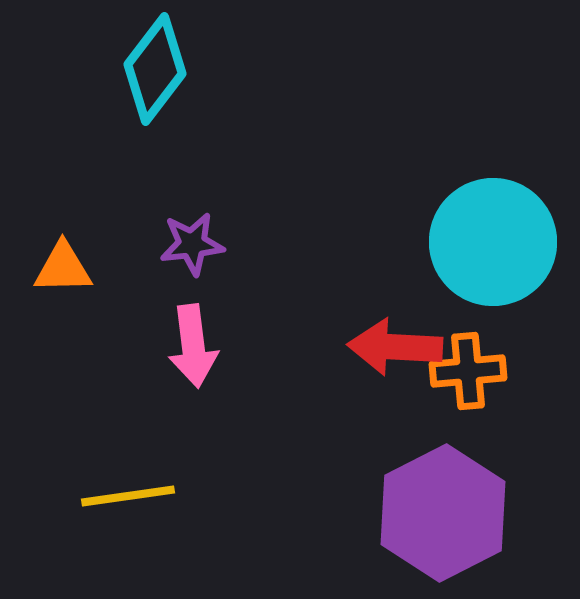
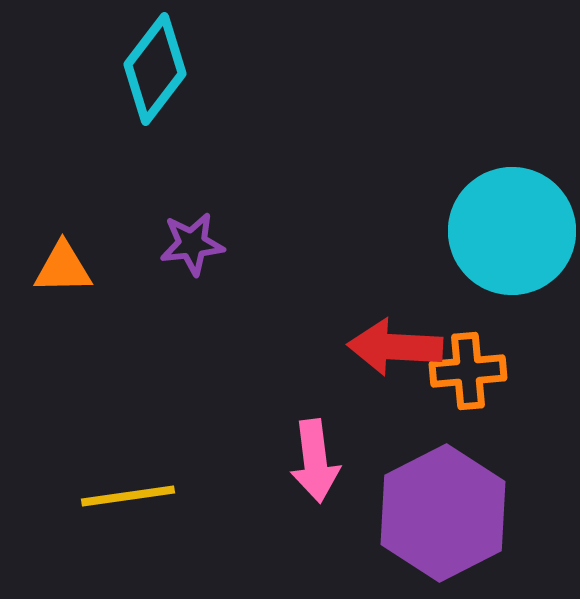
cyan circle: moved 19 px right, 11 px up
pink arrow: moved 122 px right, 115 px down
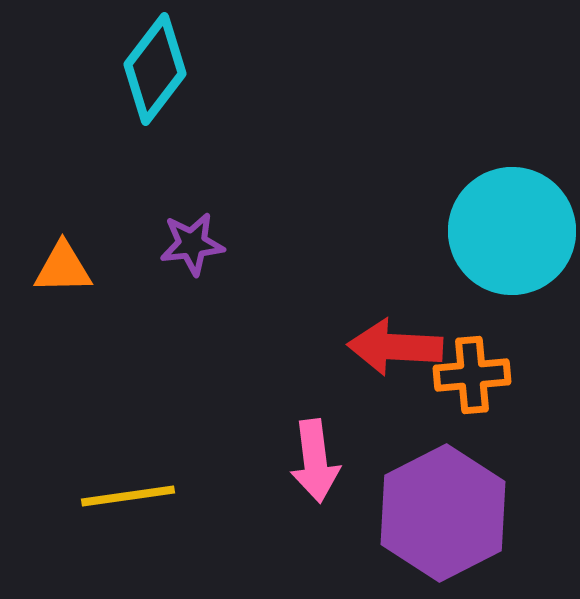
orange cross: moved 4 px right, 4 px down
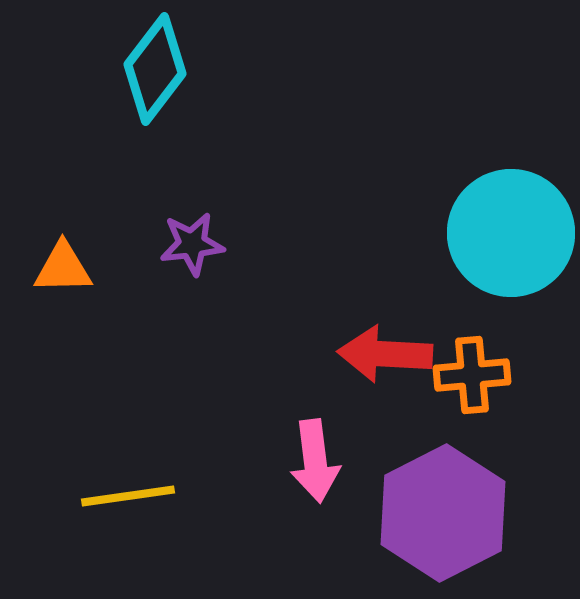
cyan circle: moved 1 px left, 2 px down
red arrow: moved 10 px left, 7 px down
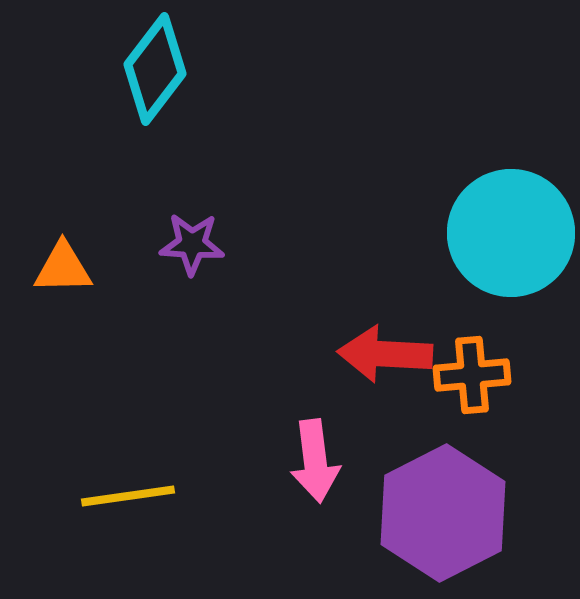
purple star: rotated 10 degrees clockwise
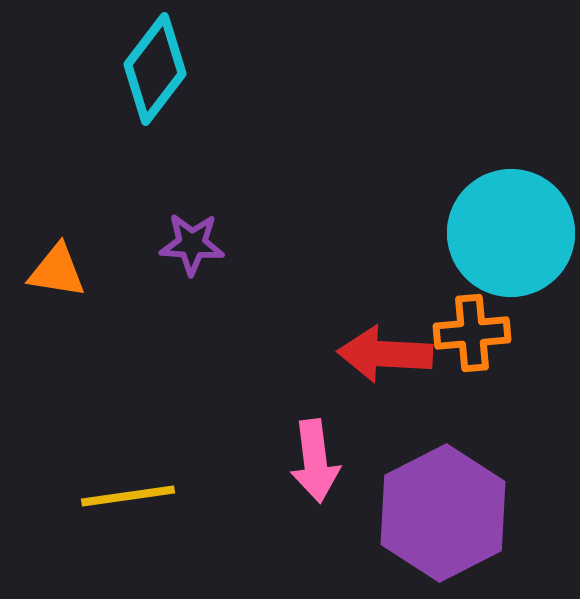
orange triangle: moved 6 px left, 3 px down; rotated 10 degrees clockwise
orange cross: moved 42 px up
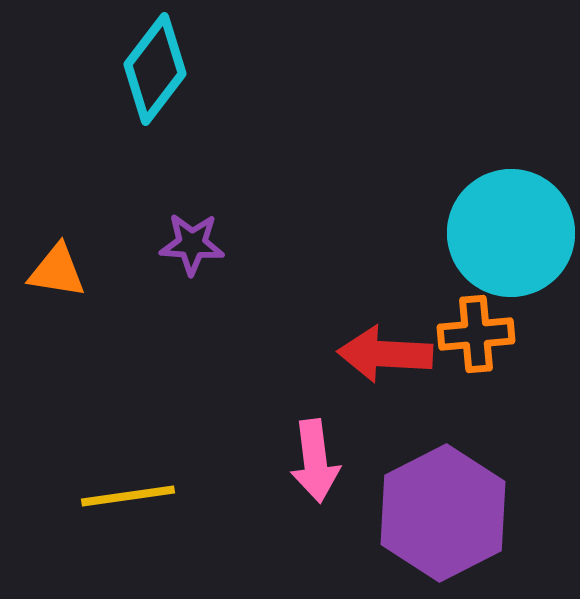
orange cross: moved 4 px right, 1 px down
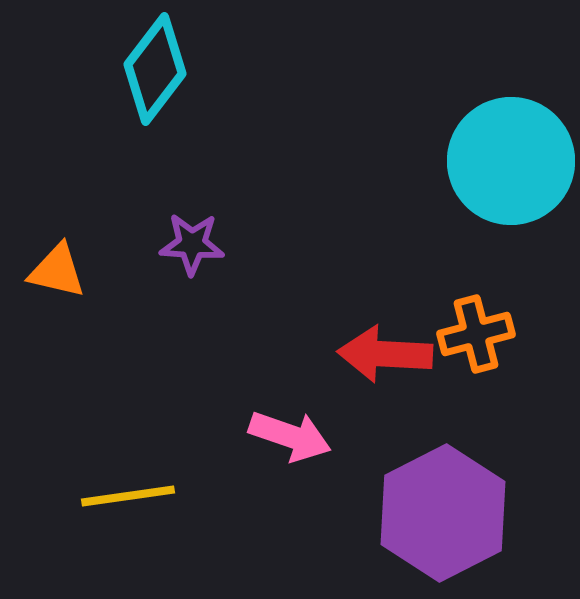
cyan circle: moved 72 px up
orange triangle: rotated 4 degrees clockwise
orange cross: rotated 10 degrees counterclockwise
pink arrow: moved 25 px left, 25 px up; rotated 64 degrees counterclockwise
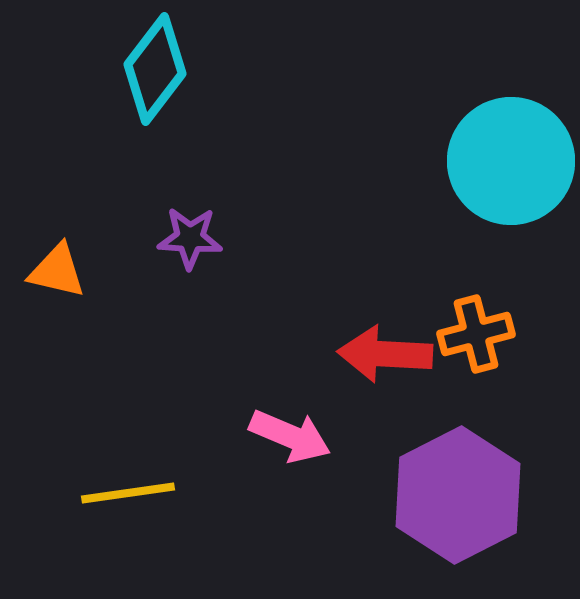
purple star: moved 2 px left, 6 px up
pink arrow: rotated 4 degrees clockwise
yellow line: moved 3 px up
purple hexagon: moved 15 px right, 18 px up
